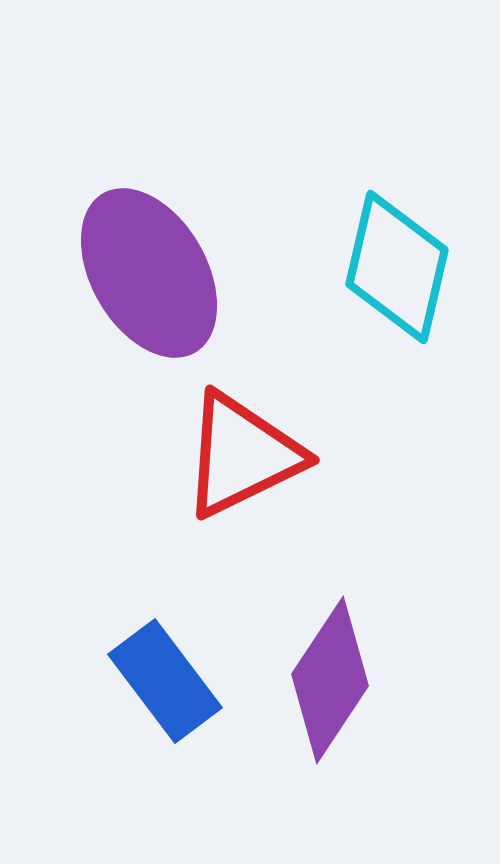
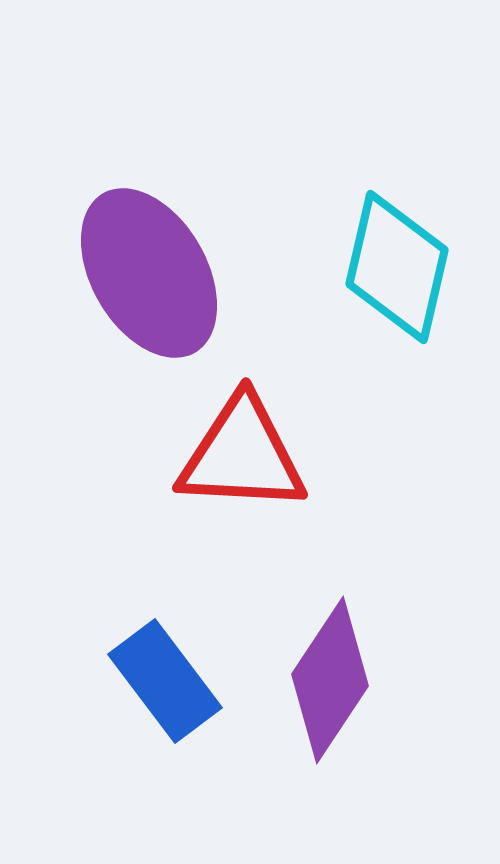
red triangle: rotated 29 degrees clockwise
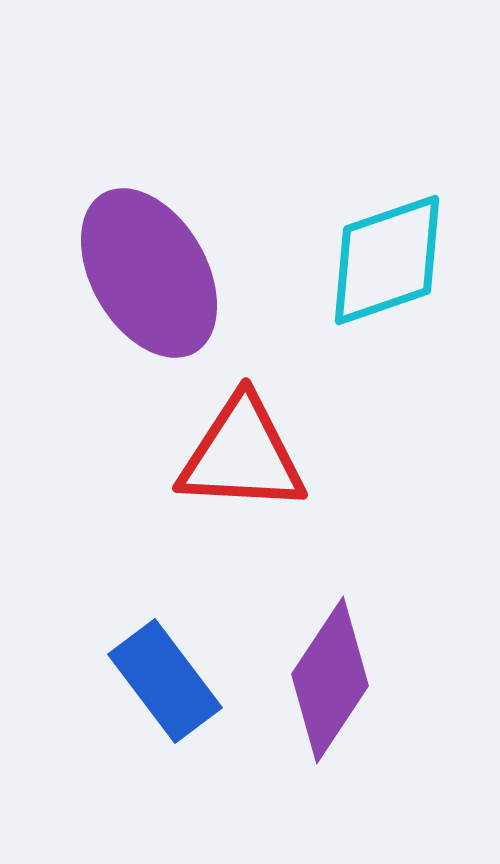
cyan diamond: moved 10 px left, 7 px up; rotated 58 degrees clockwise
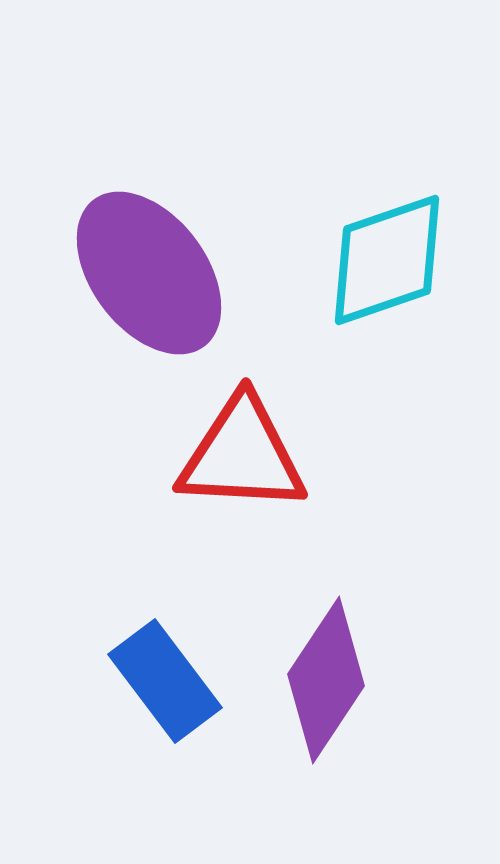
purple ellipse: rotated 7 degrees counterclockwise
purple diamond: moved 4 px left
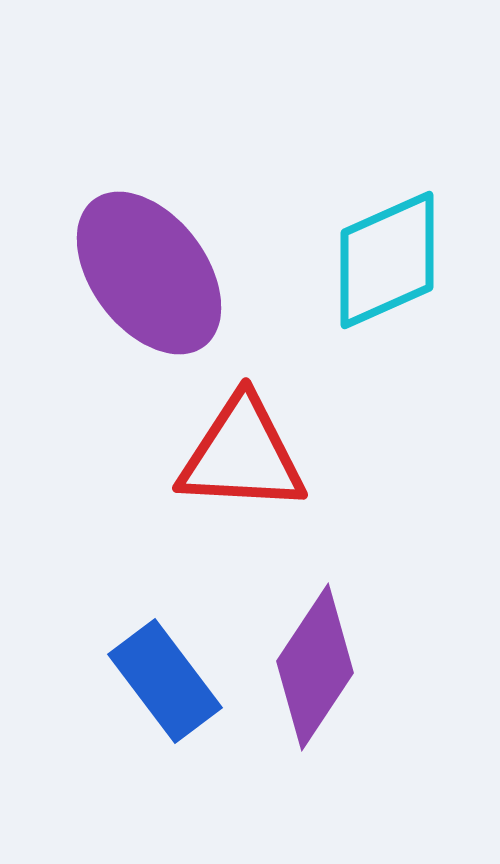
cyan diamond: rotated 5 degrees counterclockwise
purple diamond: moved 11 px left, 13 px up
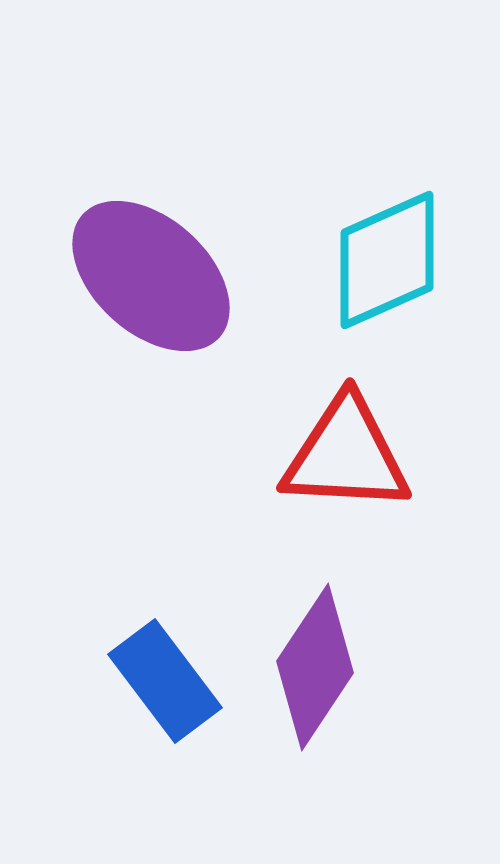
purple ellipse: moved 2 px right, 3 px down; rotated 11 degrees counterclockwise
red triangle: moved 104 px right
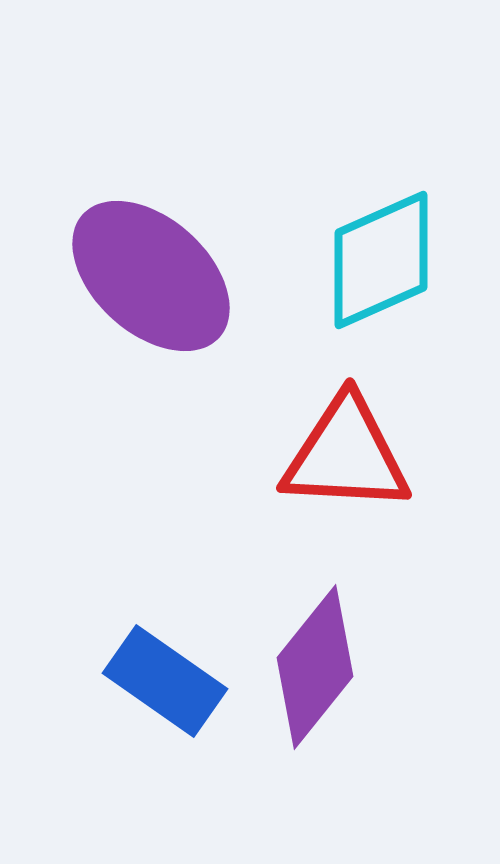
cyan diamond: moved 6 px left
purple diamond: rotated 5 degrees clockwise
blue rectangle: rotated 18 degrees counterclockwise
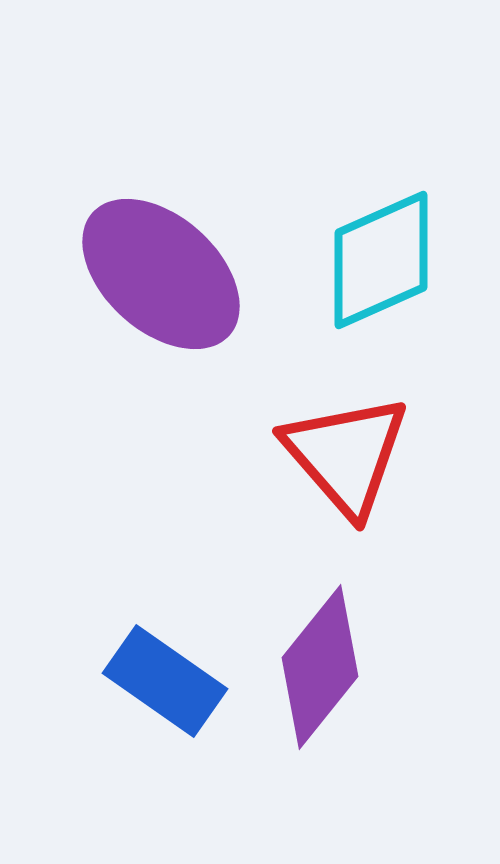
purple ellipse: moved 10 px right, 2 px up
red triangle: rotated 46 degrees clockwise
purple diamond: moved 5 px right
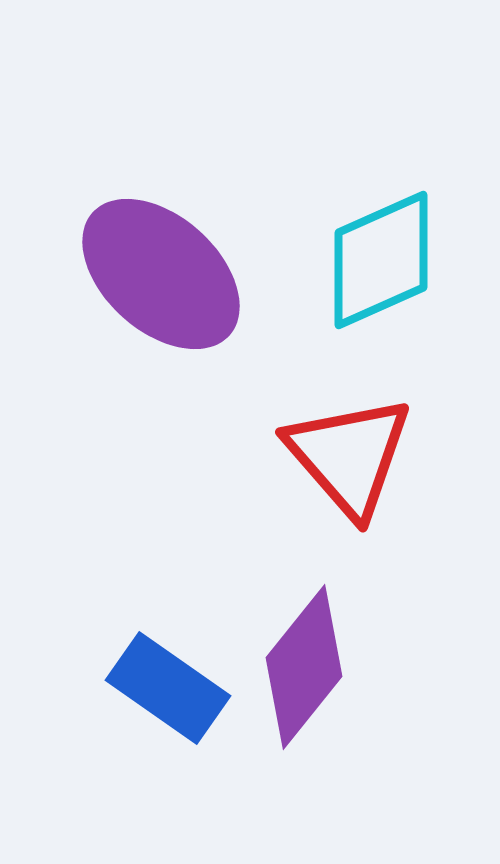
red triangle: moved 3 px right, 1 px down
purple diamond: moved 16 px left
blue rectangle: moved 3 px right, 7 px down
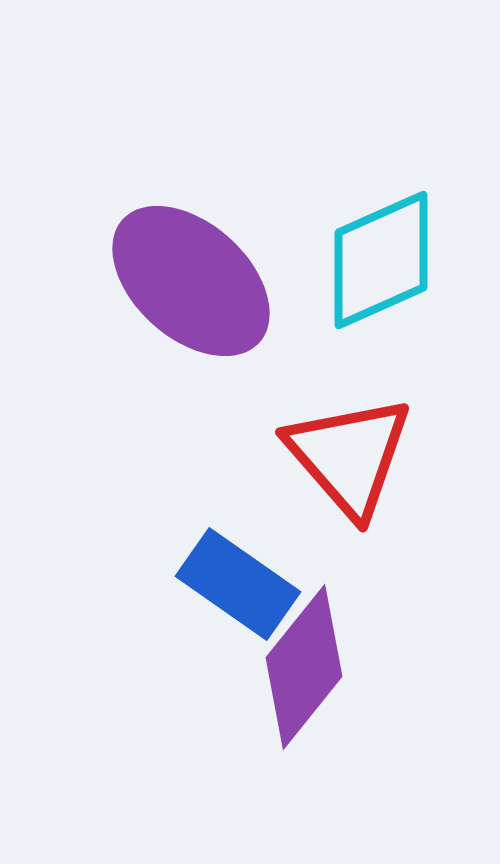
purple ellipse: moved 30 px right, 7 px down
blue rectangle: moved 70 px right, 104 px up
